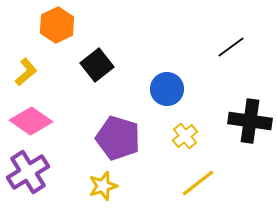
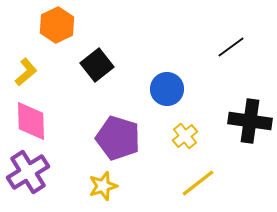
pink diamond: rotated 54 degrees clockwise
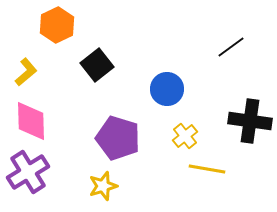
yellow line: moved 9 px right, 14 px up; rotated 48 degrees clockwise
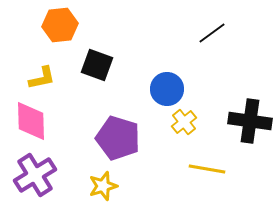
orange hexagon: moved 3 px right; rotated 20 degrees clockwise
black line: moved 19 px left, 14 px up
black square: rotated 32 degrees counterclockwise
yellow L-shape: moved 16 px right, 6 px down; rotated 28 degrees clockwise
yellow cross: moved 1 px left, 14 px up
purple cross: moved 7 px right, 3 px down
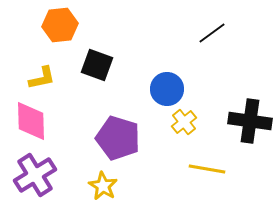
yellow star: rotated 24 degrees counterclockwise
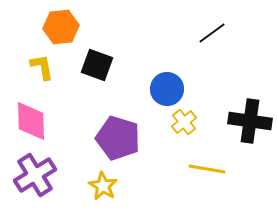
orange hexagon: moved 1 px right, 2 px down
yellow L-shape: moved 11 px up; rotated 88 degrees counterclockwise
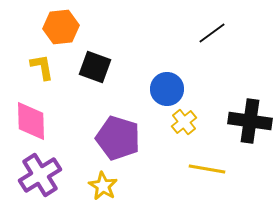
black square: moved 2 px left, 2 px down
purple cross: moved 5 px right
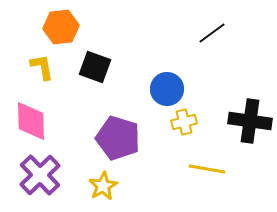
yellow cross: rotated 25 degrees clockwise
purple cross: rotated 12 degrees counterclockwise
yellow star: rotated 12 degrees clockwise
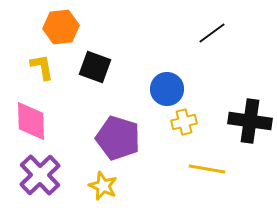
yellow star: rotated 20 degrees counterclockwise
